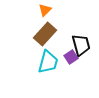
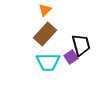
cyan trapezoid: rotated 75 degrees clockwise
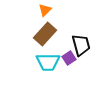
purple square: moved 2 px left, 1 px down
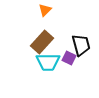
brown rectangle: moved 3 px left, 8 px down
purple square: rotated 32 degrees counterclockwise
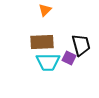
brown rectangle: rotated 45 degrees clockwise
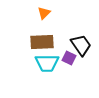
orange triangle: moved 1 px left, 3 px down
black trapezoid: rotated 20 degrees counterclockwise
cyan trapezoid: moved 1 px left, 1 px down
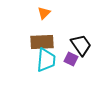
purple square: moved 2 px right, 1 px down
cyan trapezoid: moved 1 px left, 3 px up; rotated 85 degrees counterclockwise
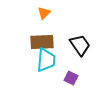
black trapezoid: moved 1 px left
purple square: moved 19 px down
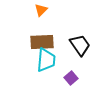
orange triangle: moved 3 px left, 3 px up
purple square: rotated 24 degrees clockwise
